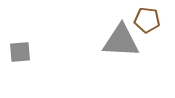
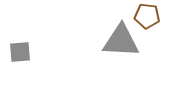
brown pentagon: moved 4 px up
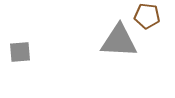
gray triangle: moved 2 px left
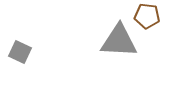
gray square: rotated 30 degrees clockwise
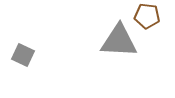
gray square: moved 3 px right, 3 px down
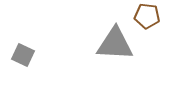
gray triangle: moved 4 px left, 3 px down
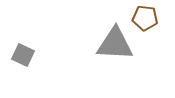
brown pentagon: moved 2 px left, 2 px down
